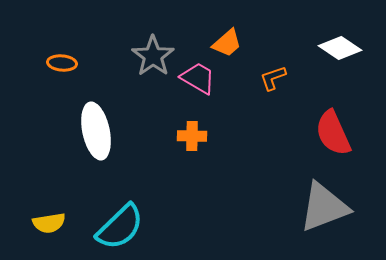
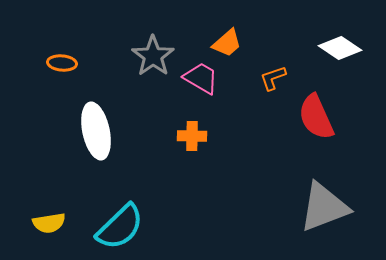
pink trapezoid: moved 3 px right
red semicircle: moved 17 px left, 16 px up
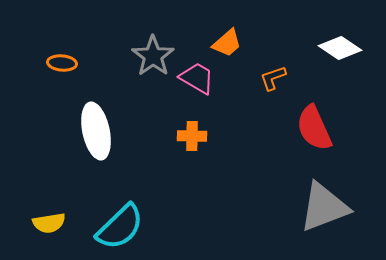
pink trapezoid: moved 4 px left
red semicircle: moved 2 px left, 11 px down
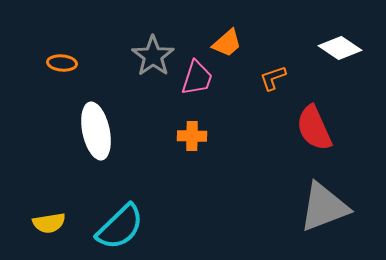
pink trapezoid: rotated 78 degrees clockwise
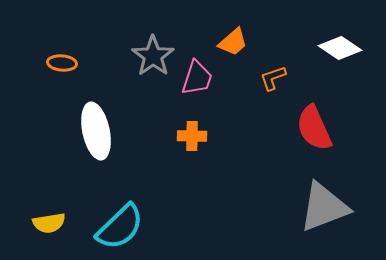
orange trapezoid: moved 6 px right, 1 px up
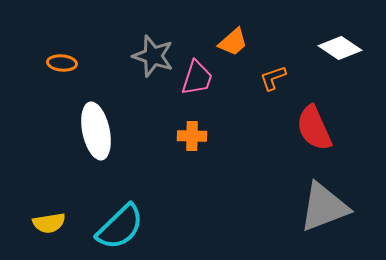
gray star: rotated 18 degrees counterclockwise
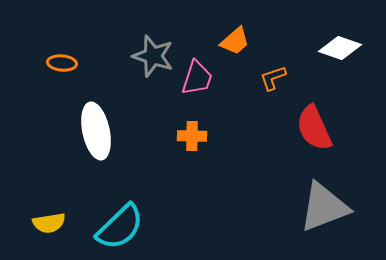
orange trapezoid: moved 2 px right, 1 px up
white diamond: rotated 15 degrees counterclockwise
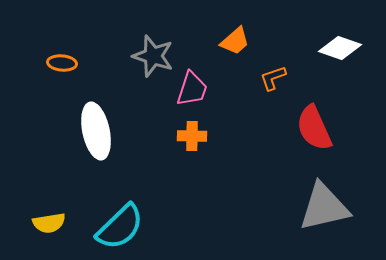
pink trapezoid: moved 5 px left, 11 px down
gray triangle: rotated 8 degrees clockwise
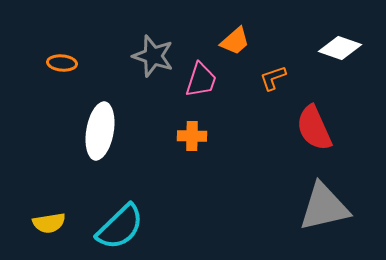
pink trapezoid: moved 9 px right, 9 px up
white ellipse: moved 4 px right; rotated 22 degrees clockwise
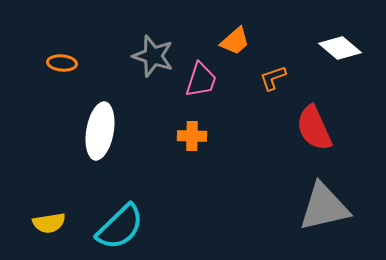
white diamond: rotated 21 degrees clockwise
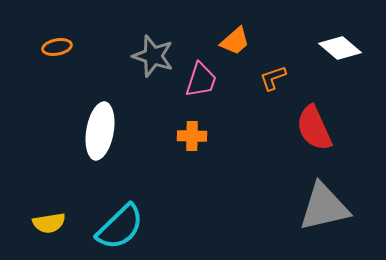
orange ellipse: moved 5 px left, 16 px up; rotated 16 degrees counterclockwise
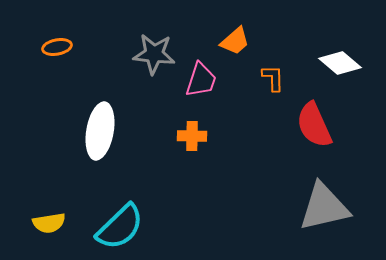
white diamond: moved 15 px down
gray star: moved 1 px right, 2 px up; rotated 12 degrees counterclockwise
orange L-shape: rotated 108 degrees clockwise
red semicircle: moved 3 px up
